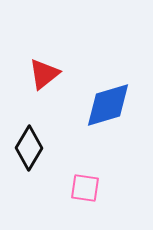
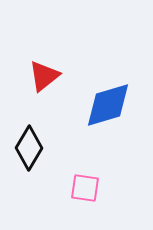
red triangle: moved 2 px down
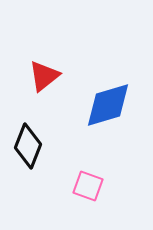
black diamond: moved 1 px left, 2 px up; rotated 9 degrees counterclockwise
pink square: moved 3 px right, 2 px up; rotated 12 degrees clockwise
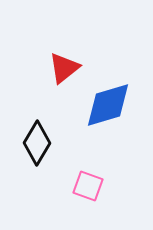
red triangle: moved 20 px right, 8 px up
black diamond: moved 9 px right, 3 px up; rotated 9 degrees clockwise
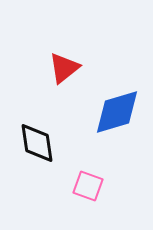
blue diamond: moved 9 px right, 7 px down
black diamond: rotated 39 degrees counterclockwise
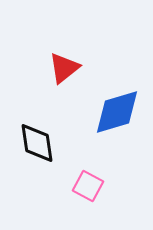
pink square: rotated 8 degrees clockwise
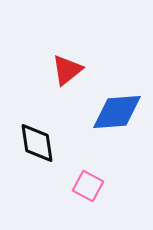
red triangle: moved 3 px right, 2 px down
blue diamond: rotated 12 degrees clockwise
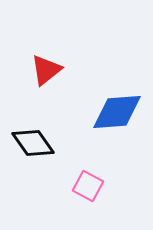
red triangle: moved 21 px left
black diamond: moved 4 px left; rotated 27 degrees counterclockwise
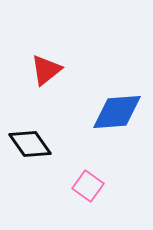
black diamond: moved 3 px left, 1 px down
pink square: rotated 8 degrees clockwise
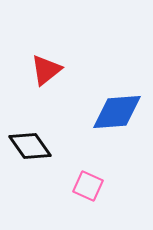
black diamond: moved 2 px down
pink square: rotated 12 degrees counterclockwise
